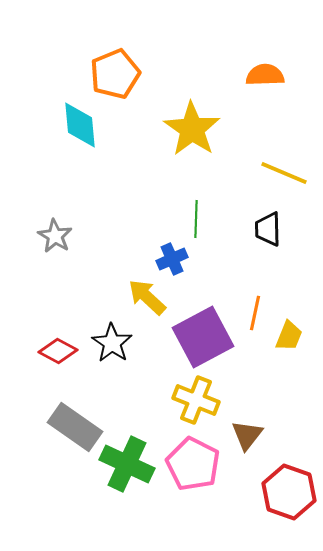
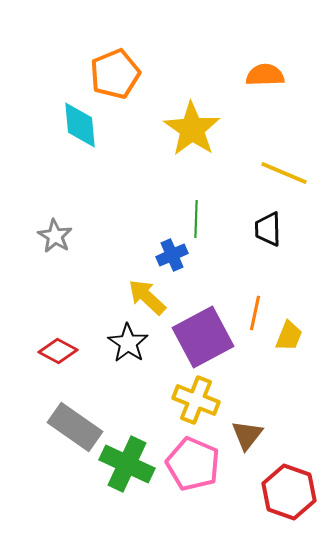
blue cross: moved 4 px up
black star: moved 16 px right
pink pentagon: rotated 4 degrees counterclockwise
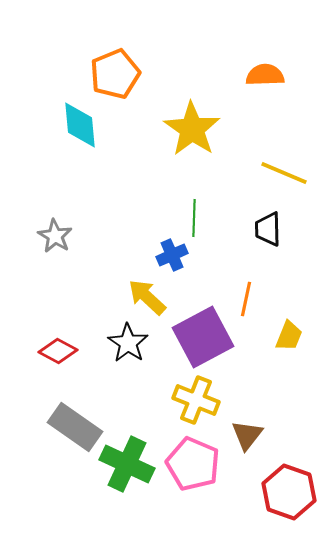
green line: moved 2 px left, 1 px up
orange line: moved 9 px left, 14 px up
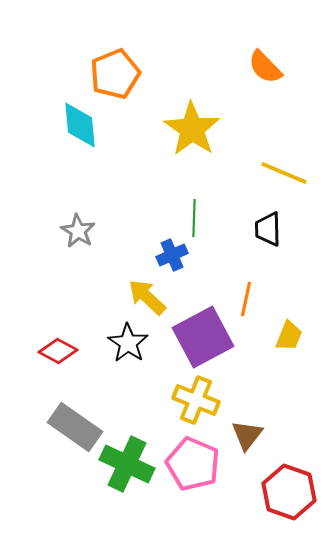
orange semicircle: moved 8 px up; rotated 132 degrees counterclockwise
gray star: moved 23 px right, 5 px up
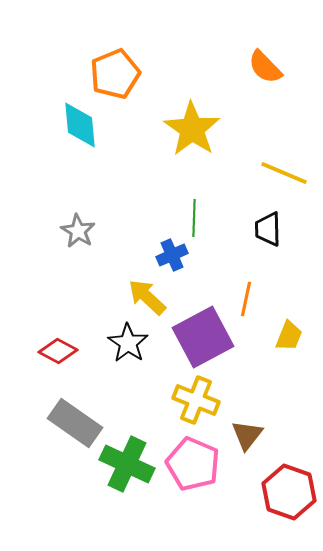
gray rectangle: moved 4 px up
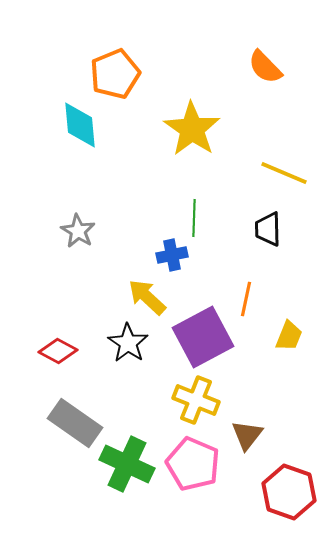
blue cross: rotated 12 degrees clockwise
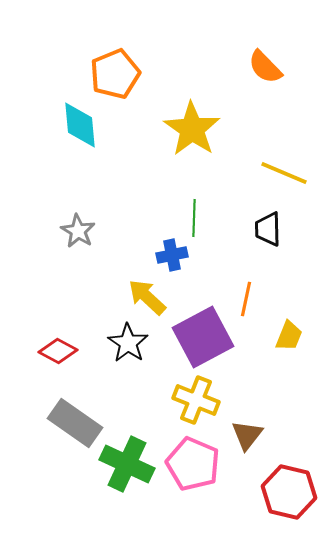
red hexagon: rotated 6 degrees counterclockwise
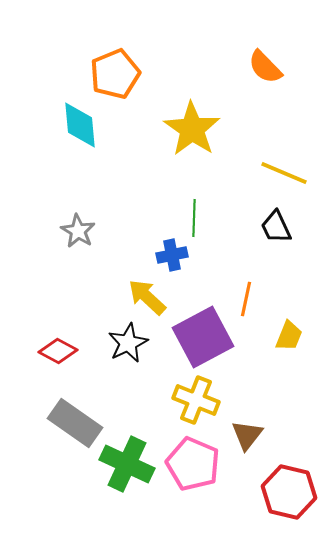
black trapezoid: moved 8 px right, 2 px up; rotated 24 degrees counterclockwise
black star: rotated 12 degrees clockwise
